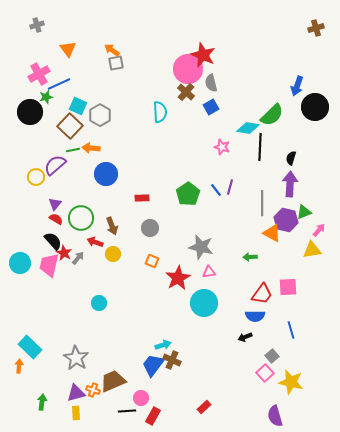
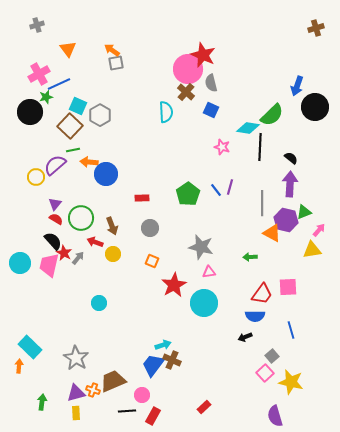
blue square at (211, 107): moved 3 px down; rotated 35 degrees counterclockwise
cyan semicircle at (160, 112): moved 6 px right
orange arrow at (91, 148): moved 2 px left, 14 px down
black semicircle at (291, 158): rotated 112 degrees clockwise
red star at (178, 278): moved 4 px left, 7 px down
pink circle at (141, 398): moved 1 px right, 3 px up
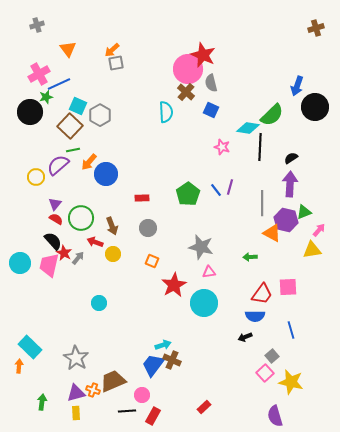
orange arrow at (112, 50): rotated 77 degrees counterclockwise
black semicircle at (291, 158): rotated 72 degrees counterclockwise
orange arrow at (89, 162): rotated 54 degrees counterclockwise
purple semicircle at (55, 165): moved 3 px right
gray circle at (150, 228): moved 2 px left
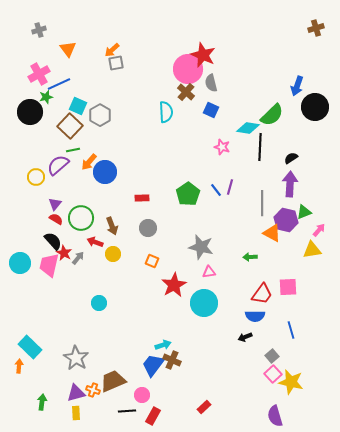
gray cross at (37, 25): moved 2 px right, 5 px down
blue circle at (106, 174): moved 1 px left, 2 px up
pink square at (265, 373): moved 8 px right, 1 px down
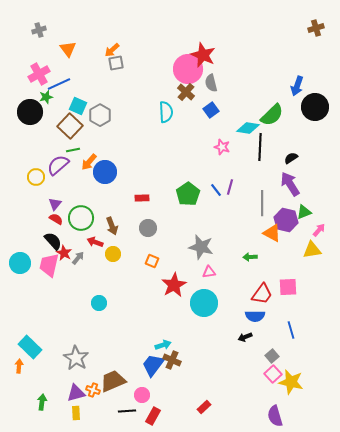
blue square at (211, 110): rotated 28 degrees clockwise
purple arrow at (290, 184): rotated 35 degrees counterclockwise
